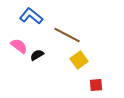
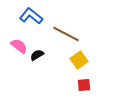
brown line: moved 1 px left, 1 px up
red square: moved 12 px left
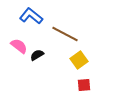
brown line: moved 1 px left
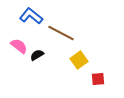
brown line: moved 4 px left, 1 px up
red square: moved 14 px right, 6 px up
